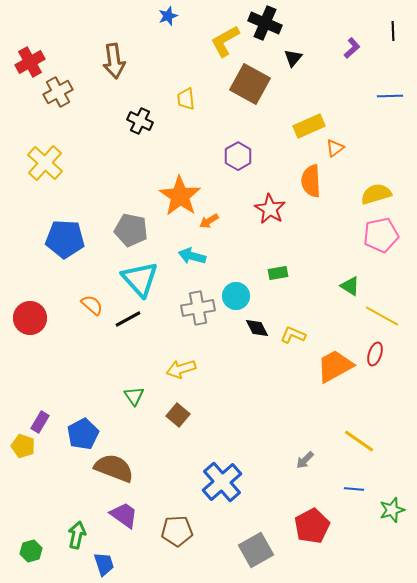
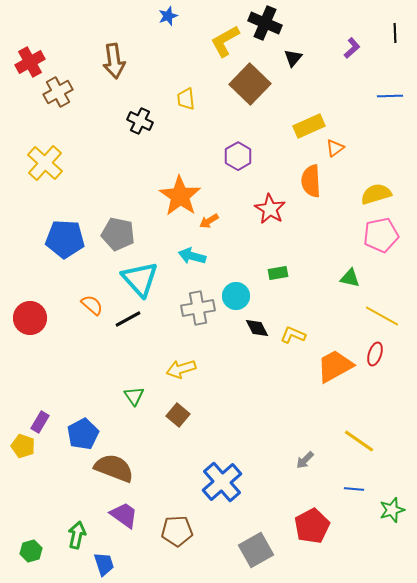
black line at (393, 31): moved 2 px right, 2 px down
brown square at (250, 84): rotated 15 degrees clockwise
gray pentagon at (131, 230): moved 13 px left, 4 px down
green triangle at (350, 286): moved 8 px up; rotated 20 degrees counterclockwise
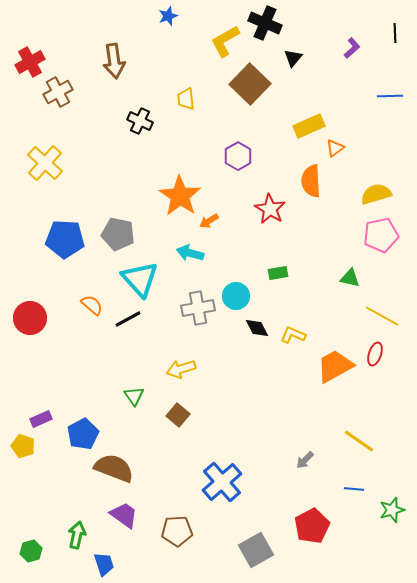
cyan arrow at (192, 256): moved 2 px left, 3 px up
purple rectangle at (40, 422): moved 1 px right, 3 px up; rotated 35 degrees clockwise
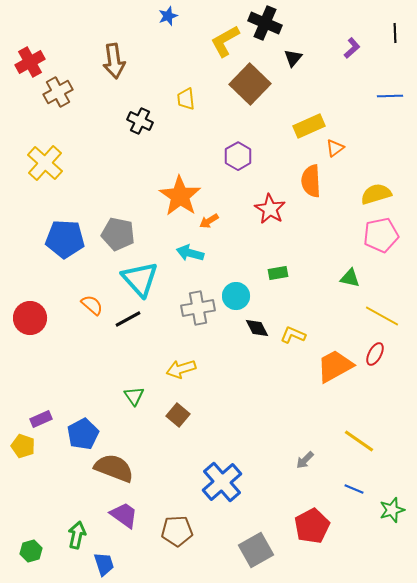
red ellipse at (375, 354): rotated 10 degrees clockwise
blue line at (354, 489): rotated 18 degrees clockwise
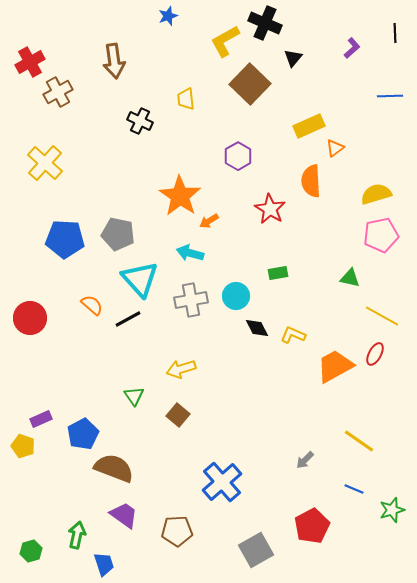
gray cross at (198, 308): moved 7 px left, 8 px up
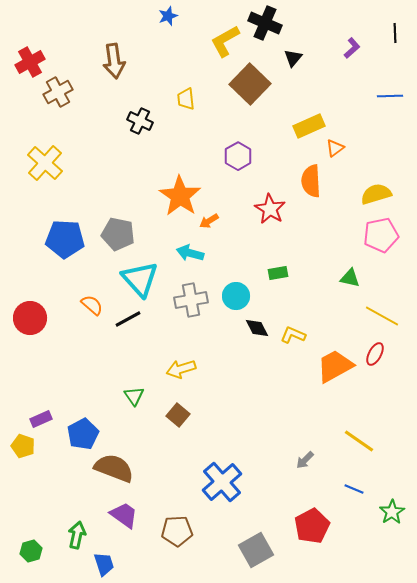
green star at (392, 510): moved 2 px down; rotated 15 degrees counterclockwise
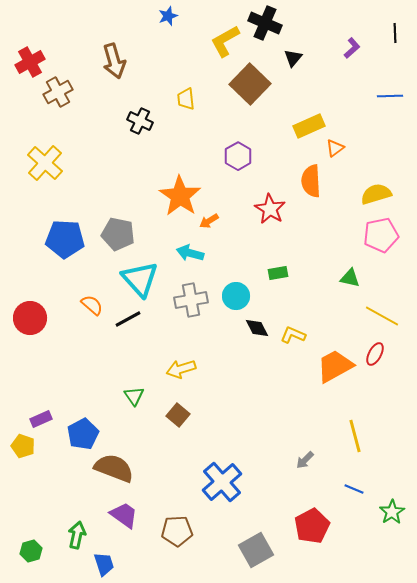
brown arrow at (114, 61): rotated 8 degrees counterclockwise
yellow line at (359, 441): moved 4 px left, 5 px up; rotated 40 degrees clockwise
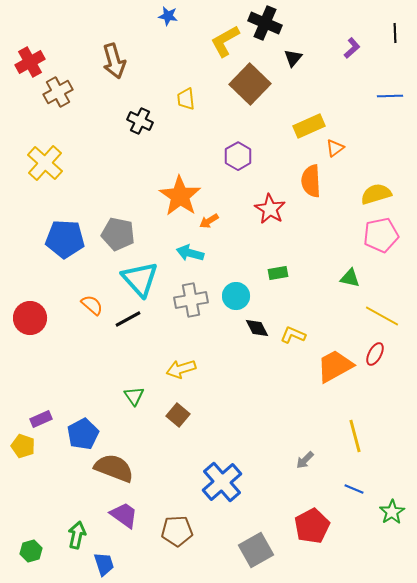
blue star at (168, 16): rotated 30 degrees clockwise
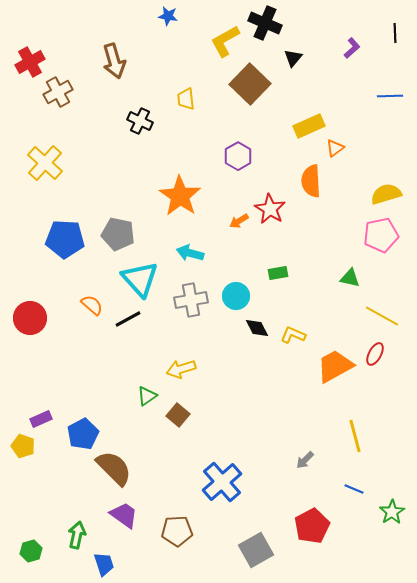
yellow semicircle at (376, 194): moved 10 px right
orange arrow at (209, 221): moved 30 px right
green triangle at (134, 396): moved 13 px right; rotated 30 degrees clockwise
brown semicircle at (114, 468): rotated 24 degrees clockwise
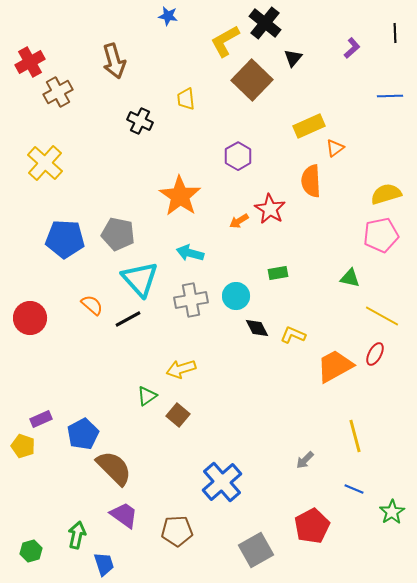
black cross at (265, 23): rotated 16 degrees clockwise
brown square at (250, 84): moved 2 px right, 4 px up
